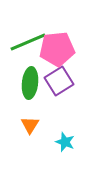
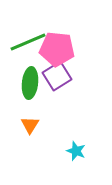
pink pentagon: rotated 12 degrees clockwise
purple square: moved 2 px left, 5 px up
cyan star: moved 11 px right, 9 px down
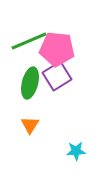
green line: moved 1 px right, 1 px up
green ellipse: rotated 8 degrees clockwise
cyan star: rotated 24 degrees counterclockwise
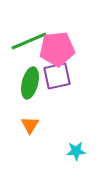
pink pentagon: rotated 12 degrees counterclockwise
purple square: rotated 20 degrees clockwise
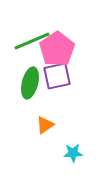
green line: moved 3 px right
pink pentagon: rotated 28 degrees counterclockwise
orange triangle: moved 15 px right; rotated 24 degrees clockwise
cyan star: moved 3 px left, 2 px down
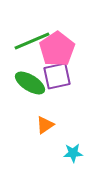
green ellipse: rotated 72 degrees counterclockwise
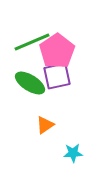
green line: moved 1 px down
pink pentagon: moved 2 px down
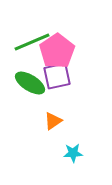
orange triangle: moved 8 px right, 4 px up
